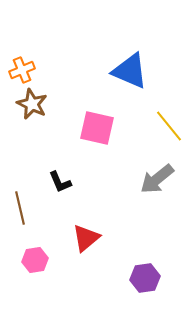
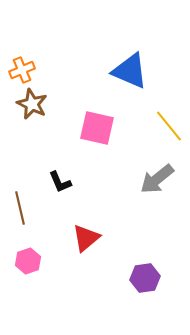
pink hexagon: moved 7 px left, 1 px down; rotated 10 degrees counterclockwise
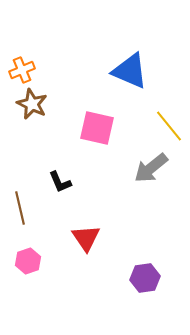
gray arrow: moved 6 px left, 11 px up
red triangle: rotated 24 degrees counterclockwise
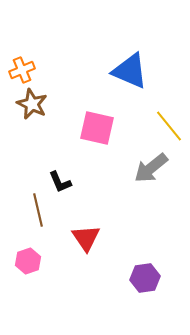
brown line: moved 18 px right, 2 px down
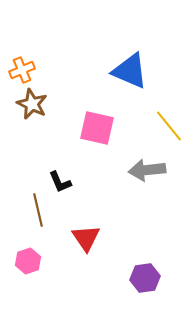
gray arrow: moved 4 px left, 2 px down; rotated 33 degrees clockwise
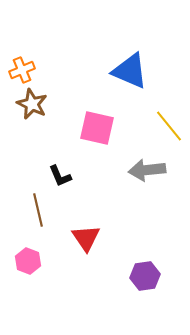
black L-shape: moved 6 px up
pink hexagon: rotated 20 degrees counterclockwise
purple hexagon: moved 2 px up
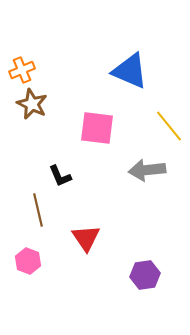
pink square: rotated 6 degrees counterclockwise
purple hexagon: moved 1 px up
